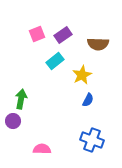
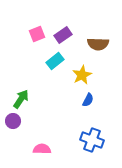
green arrow: rotated 24 degrees clockwise
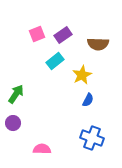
green arrow: moved 5 px left, 5 px up
purple circle: moved 2 px down
blue cross: moved 2 px up
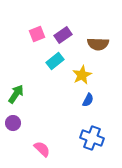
pink semicircle: rotated 42 degrees clockwise
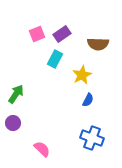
purple rectangle: moved 1 px left, 1 px up
cyan rectangle: moved 2 px up; rotated 24 degrees counterclockwise
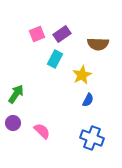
pink semicircle: moved 18 px up
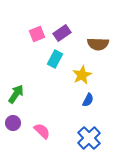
purple rectangle: moved 1 px up
blue cross: moved 3 px left; rotated 25 degrees clockwise
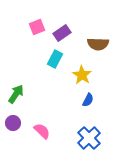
pink square: moved 7 px up
yellow star: rotated 12 degrees counterclockwise
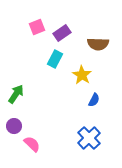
blue semicircle: moved 6 px right
purple circle: moved 1 px right, 3 px down
pink semicircle: moved 10 px left, 13 px down
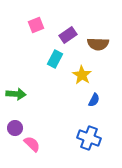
pink square: moved 1 px left, 2 px up
purple rectangle: moved 6 px right, 2 px down
green arrow: rotated 60 degrees clockwise
purple circle: moved 1 px right, 2 px down
blue cross: rotated 25 degrees counterclockwise
